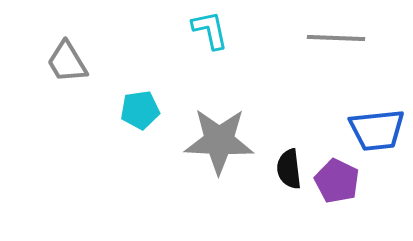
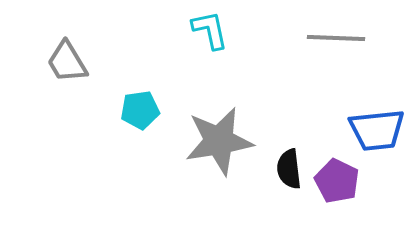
gray star: rotated 12 degrees counterclockwise
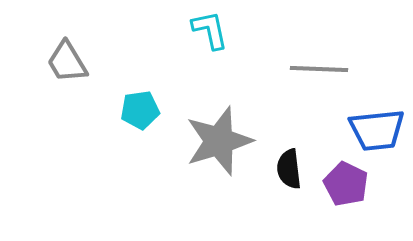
gray line: moved 17 px left, 31 px down
gray star: rotated 8 degrees counterclockwise
purple pentagon: moved 9 px right, 3 px down
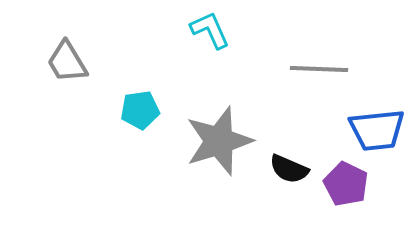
cyan L-shape: rotated 12 degrees counterclockwise
black semicircle: rotated 60 degrees counterclockwise
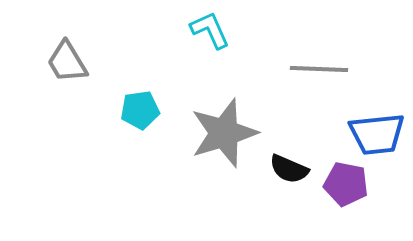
blue trapezoid: moved 4 px down
gray star: moved 5 px right, 8 px up
purple pentagon: rotated 15 degrees counterclockwise
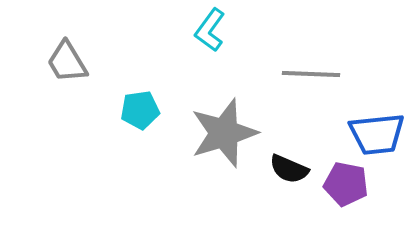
cyan L-shape: rotated 120 degrees counterclockwise
gray line: moved 8 px left, 5 px down
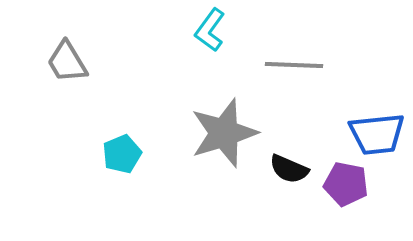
gray line: moved 17 px left, 9 px up
cyan pentagon: moved 18 px left, 44 px down; rotated 15 degrees counterclockwise
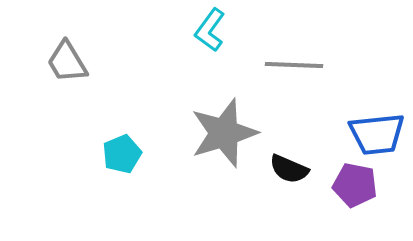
purple pentagon: moved 9 px right, 1 px down
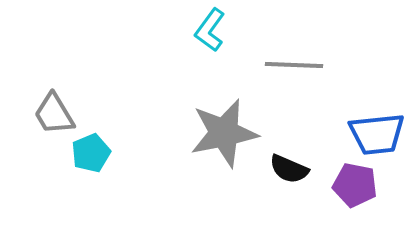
gray trapezoid: moved 13 px left, 52 px down
gray star: rotated 6 degrees clockwise
cyan pentagon: moved 31 px left, 1 px up
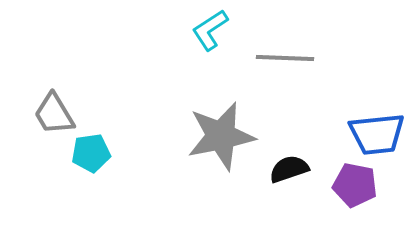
cyan L-shape: rotated 21 degrees clockwise
gray line: moved 9 px left, 7 px up
gray star: moved 3 px left, 3 px down
cyan pentagon: rotated 15 degrees clockwise
black semicircle: rotated 138 degrees clockwise
